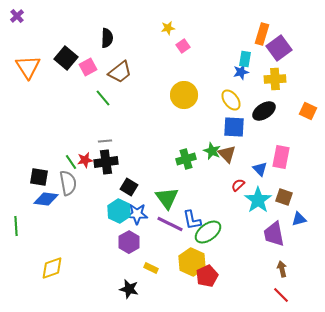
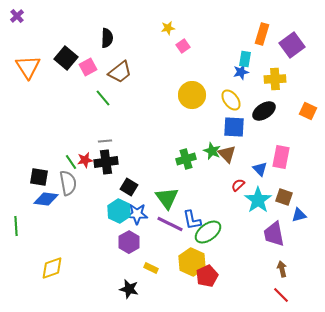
purple square at (279, 48): moved 13 px right, 3 px up
yellow circle at (184, 95): moved 8 px right
blue triangle at (299, 219): moved 4 px up
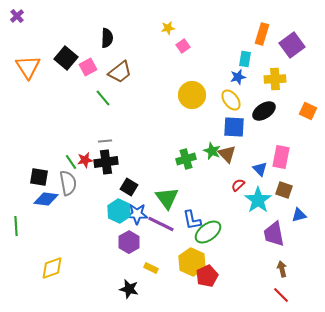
blue star at (241, 72): moved 3 px left, 5 px down
brown square at (284, 197): moved 7 px up
purple line at (170, 224): moved 9 px left
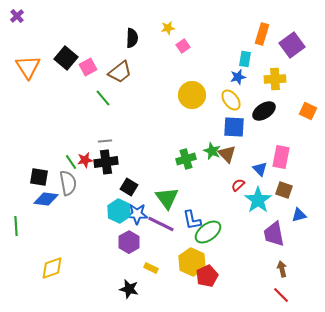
black semicircle at (107, 38): moved 25 px right
